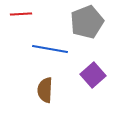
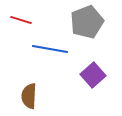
red line: moved 6 px down; rotated 20 degrees clockwise
brown semicircle: moved 16 px left, 6 px down
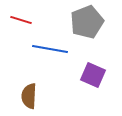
purple square: rotated 25 degrees counterclockwise
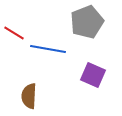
red line: moved 7 px left, 13 px down; rotated 15 degrees clockwise
blue line: moved 2 px left
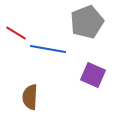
red line: moved 2 px right
brown semicircle: moved 1 px right, 1 px down
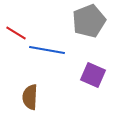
gray pentagon: moved 2 px right, 1 px up
blue line: moved 1 px left, 1 px down
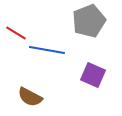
brown semicircle: rotated 65 degrees counterclockwise
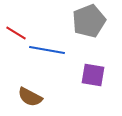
purple square: rotated 15 degrees counterclockwise
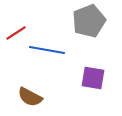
red line: rotated 65 degrees counterclockwise
purple square: moved 3 px down
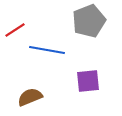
red line: moved 1 px left, 3 px up
purple square: moved 5 px left, 3 px down; rotated 15 degrees counterclockwise
brown semicircle: rotated 130 degrees clockwise
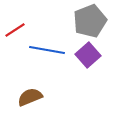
gray pentagon: moved 1 px right
purple square: moved 26 px up; rotated 35 degrees counterclockwise
